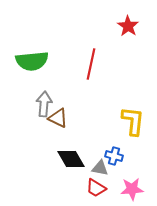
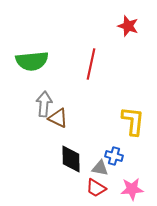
red star: rotated 15 degrees counterclockwise
black diamond: rotated 28 degrees clockwise
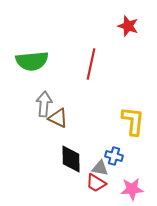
red trapezoid: moved 5 px up
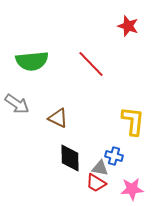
red line: rotated 56 degrees counterclockwise
gray arrow: moved 27 px left; rotated 120 degrees clockwise
black diamond: moved 1 px left, 1 px up
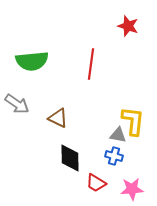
red line: rotated 52 degrees clockwise
gray triangle: moved 18 px right, 33 px up
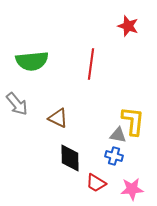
gray arrow: rotated 15 degrees clockwise
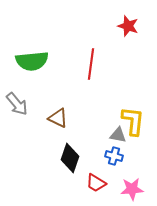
black diamond: rotated 20 degrees clockwise
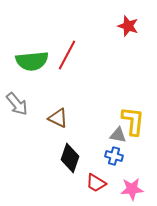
red line: moved 24 px left, 9 px up; rotated 20 degrees clockwise
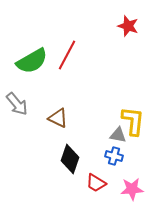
green semicircle: rotated 24 degrees counterclockwise
black diamond: moved 1 px down
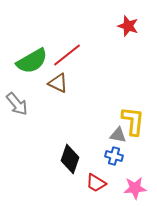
red line: rotated 24 degrees clockwise
brown triangle: moved 35 px up
pink star: moved 3 px right, 1 px up
